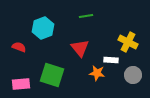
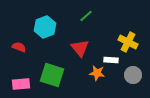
green line: rotated 32 degrees counterclockwise
cyan hexagon: moved 2 px right, 1 px up
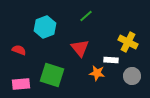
red semicircle: moved 3 px down
gray circle: moved 1 px left, 1 px down
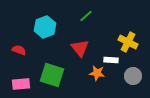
gray circle: moved 1 px right
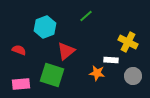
red triangle: moved 14 px left, 3 px down; rotated 30 degrees clockwise
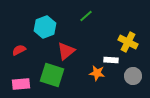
red semicircle: rotated 48 degrees counterclockwise
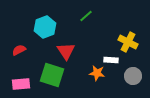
red triangle: rotated 24 degrees counterclockwise
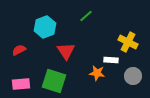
green square: moved 2 px right, 6 px down
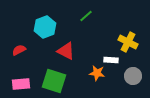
red triangle: rotated 30 degrees counterclockwise
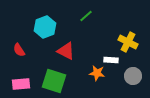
red semicircle: rotated 96 degrees counterclockwise
